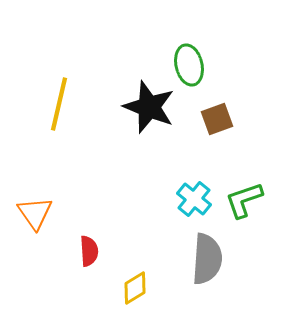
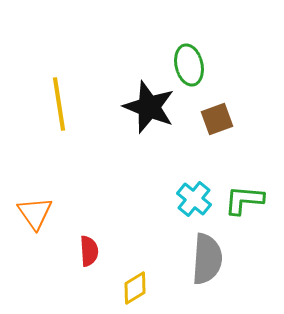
yellow line: rotated 22 degrees counterclockwise
green L-shape: rotated 24 degrees clockwise
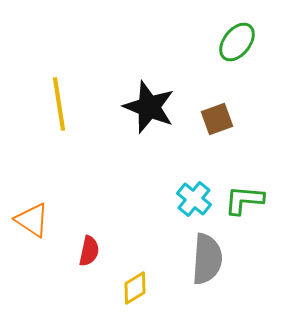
green ellipse: moved 48 px right, 23 px up; rotated 51 degrees clockwise
orange triangle: moved 3 px left, 7 px down; rotated 21 degrees counterclockwise
red semicircle: rotated 16 degrees clockwise
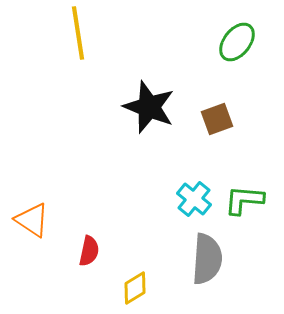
yellow line: moved 19 px right, 71 px up
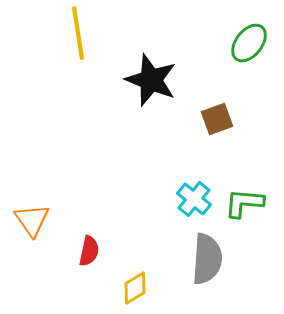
green ellipse: moved 12 px right, 1 px down
black star: moved 2 px right, 27 px up
green L-shape: moved 3 px down
orange triangle: rotated 21 degrees clockwise
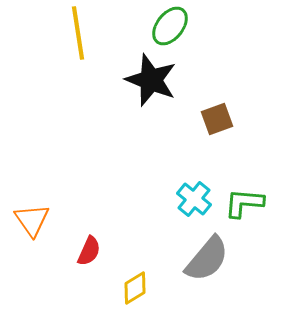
green ellipse: moved 79 px left, 17 px up
red semicircle: rotated 12 degrees clockwise
gray semicircle: rotated 36 degrees clockwise
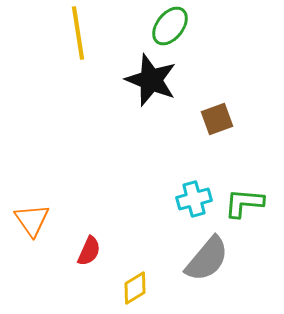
cyan cross: rotated 36 degrees clockwise
